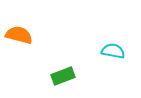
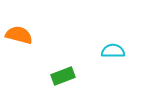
cyan semicircle: rotated 10 degrees counterclockwise
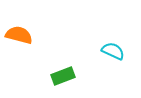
cyan semicircle: rotated 25 degrees clockwise
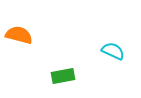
green rectangle: rotated 10 degrees clockwise
